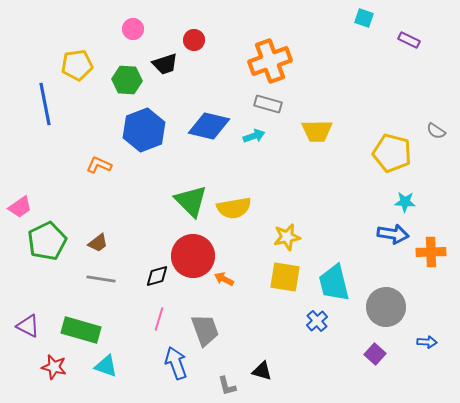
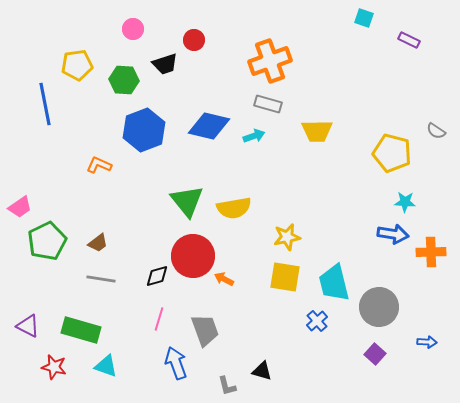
green hexagon at (127, 80): moved 3 px left
green triangle at (191, 201): moved 4 px left; rotated 6 degrees clockwise
gray circle at (386, 307): moved 7 px left
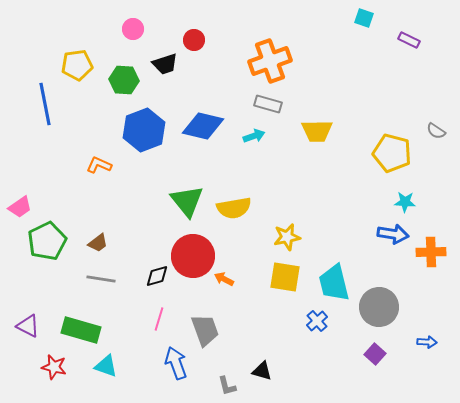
blue diamond at (209, 126): moved 6 px left
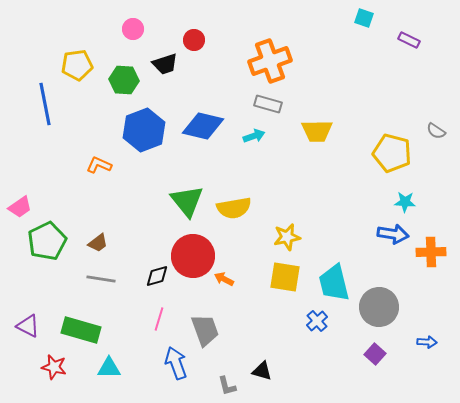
cyan triangle at (106, 366): moved 3 px right, 2 px down; rotated 20 degrees counterclockwise
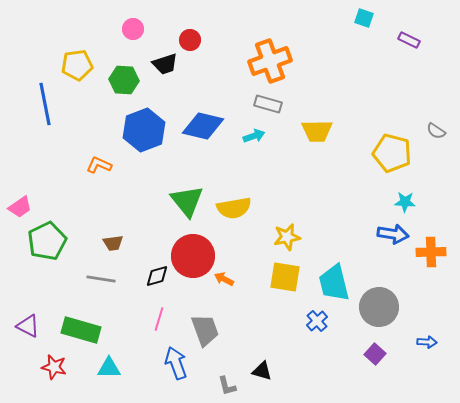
red circle at (194, 40): moved 4 px left
brown trapezoid at (98, 243): moved 15 px right; rotated 30 degrees clockwise
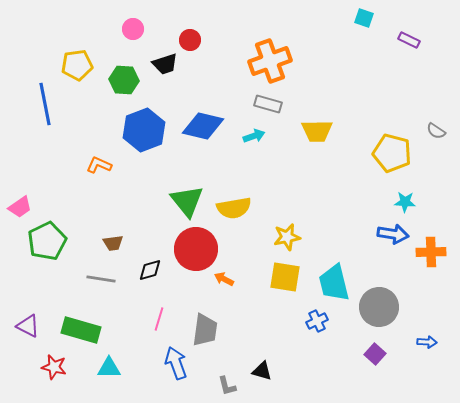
red circle at (193, 256): moved 3 px right, 7 px up
black diamond at (157, 276): moved 7 px left, 6 px up
blue cross at (317, 321): rotated 15 degrees clockwise
gray trapezoid at (205, 330): rotated 28 degrees clockwise
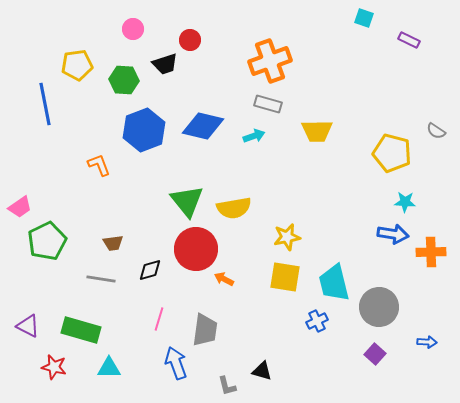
orange L-shape at (99, 165): rotated 45 degrees clockwise
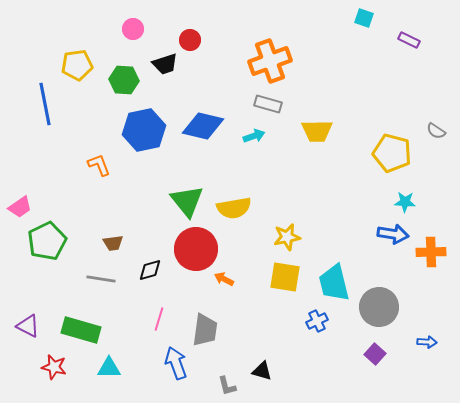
blue hexagon at (144, 130): rotated 9 degrees clockwise
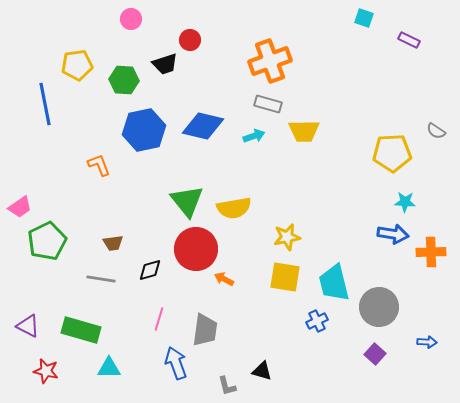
pink circle at (133, 29): moved 2 px left, 10 px up
yellow trapezoid at (317, 131): moved 13 px left
yellow pentagon at (392, 153): rotated 18 degrees counterclockwise
red star at (54, 367): moved 8 px left, 4 px down
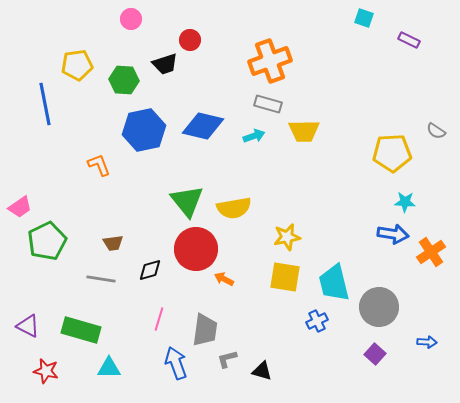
orange cross at (431, 252): rotated 32 degrees counterclockwise
gray L-shape at (227, 386): moved 27 px up; rotated 90 degrees clockwise
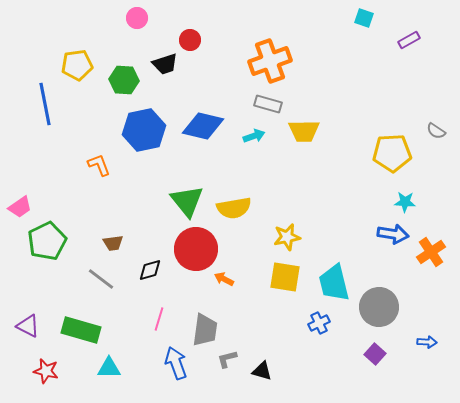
pink circle at (131, 19): moved 6 px right, 1 px up
purple rectangle at (409, 40): rotated 55 degrees counterclockwise
gray line at (101, 279): rotated 28 degrees clockwise
blue cross at (317, 321): moved 2 px right, 2 px down
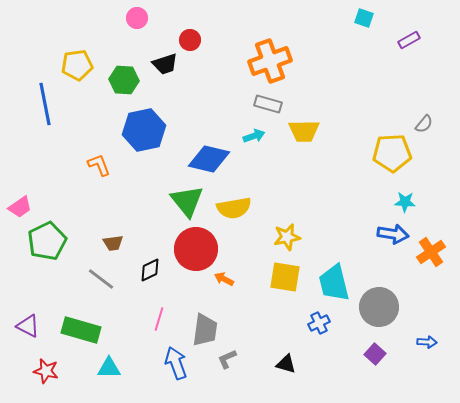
blue diamond at (203, 126): moved 6 px right, 33 px down
gray semicircle at (436, 131): moved 12 px left, 7 px up; rotated 84 degrees counterclockwise
black diamond at (150, 270): rotated 10 degrees counterclockwise
gray L-shape at (227, 359): rotated 10 degrees counterclockwise
black triangle at (262, 371): moved 24 px right, 7 px up
